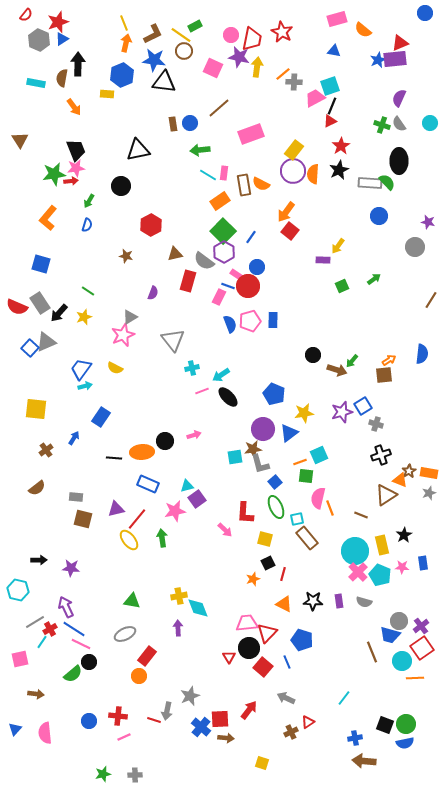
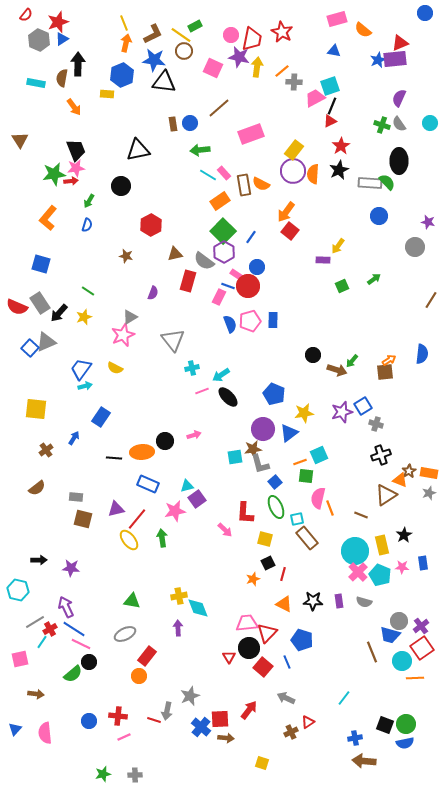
orange line at (283, 74): moved 1 px left, 3 px up
pink rectangle at (224, 173): rotated 48 degrees counterclockwise
brown square at (384, 375): moved 1 px right, 3 px up
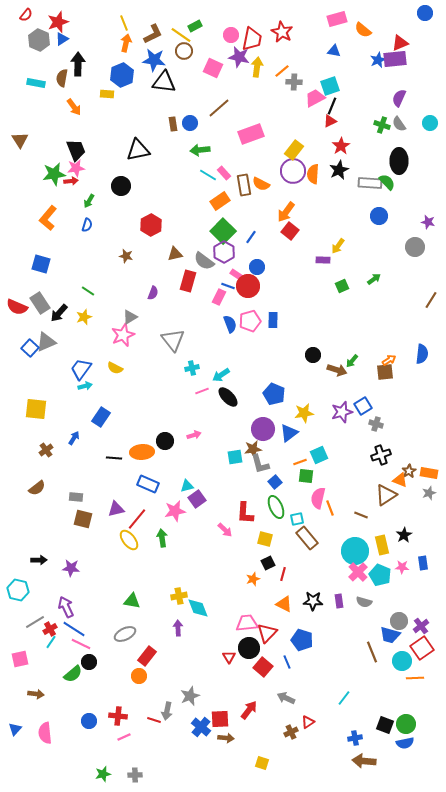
cyan line at (42, 642): moved 9 px right
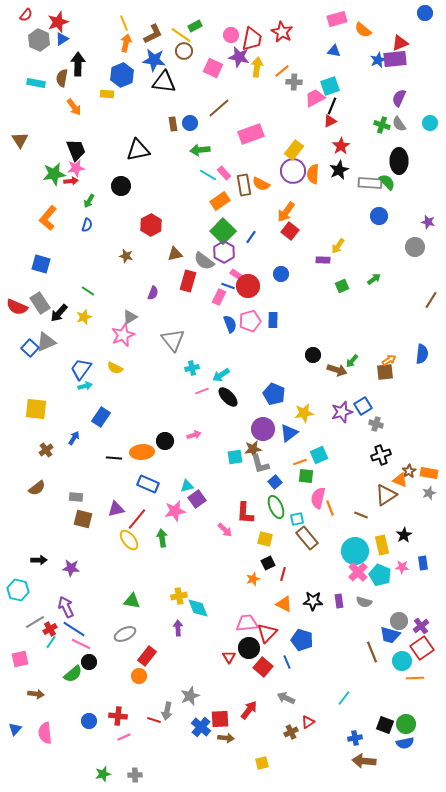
blue circle at (257, 267): moved 24 px right, 7 px down
yellow square at (262, 763): rotated 32 degrees counterclockwise
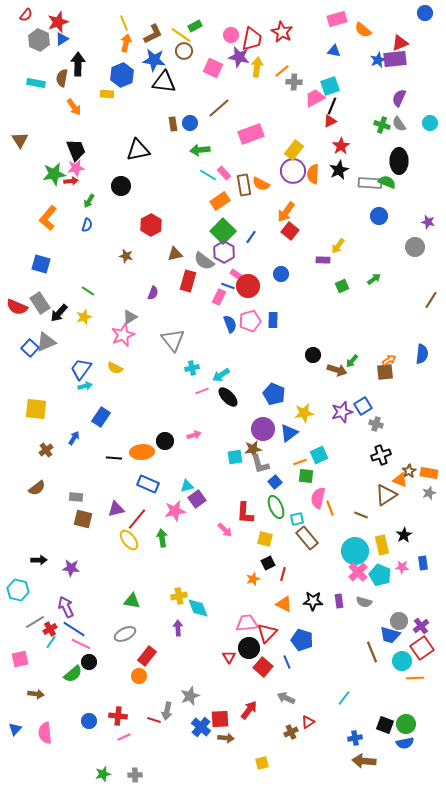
green semicircle at (387, 182): rotated 24 degrees counterclockwise
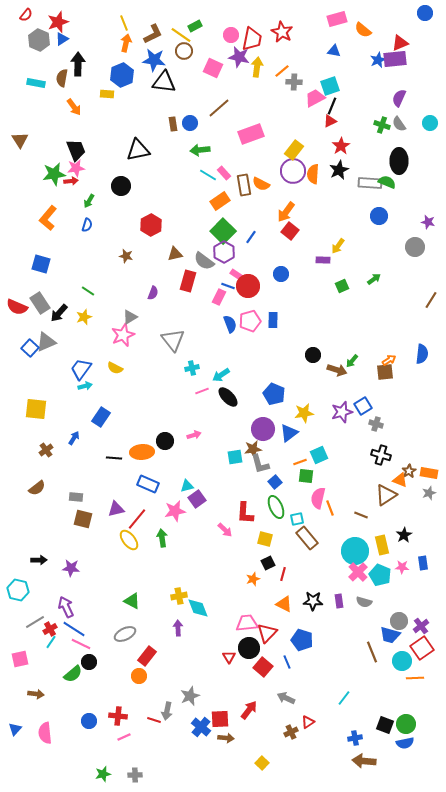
black cross at (381, 455): rotated 36 degrees clockwise
green triangle at (132, 601): rotated 18 degrees clockwise
yellow square at (262, 763): rotated 32 degrees counterclockwise
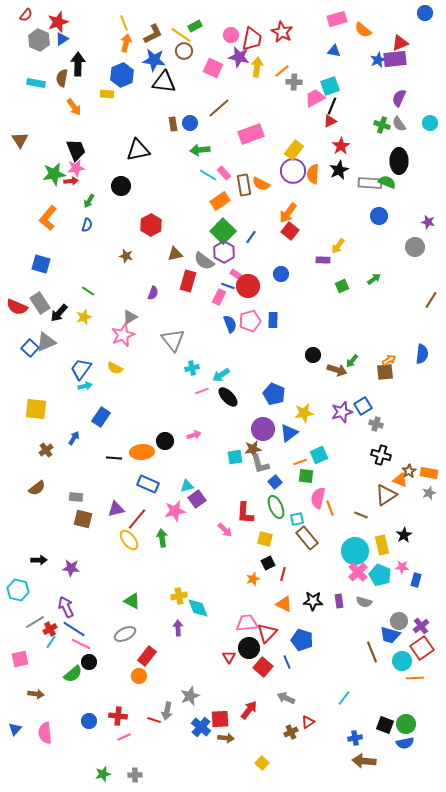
orange arrow at (286, 212): moved 2 px right, 1 px down
blue rectangle at (423, 563): moved 7 px left, 17 px down; rotated 24 degrees clockwise
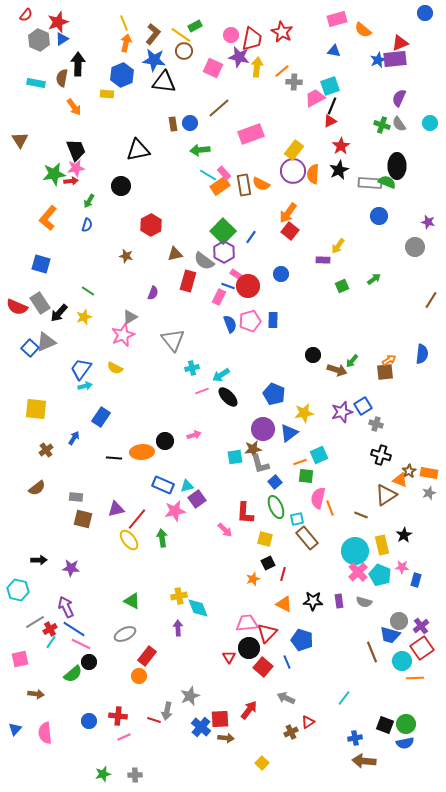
brown L-shape at (153, 34): rotated 25 degrees counterclockwise
black ellipse at (399, 161): moved 2 px left, 5 px down
orange rectangle at (220, 201): moved 15 px up
blue rectangle at (148, 484): moved 15 px right, 1 px down
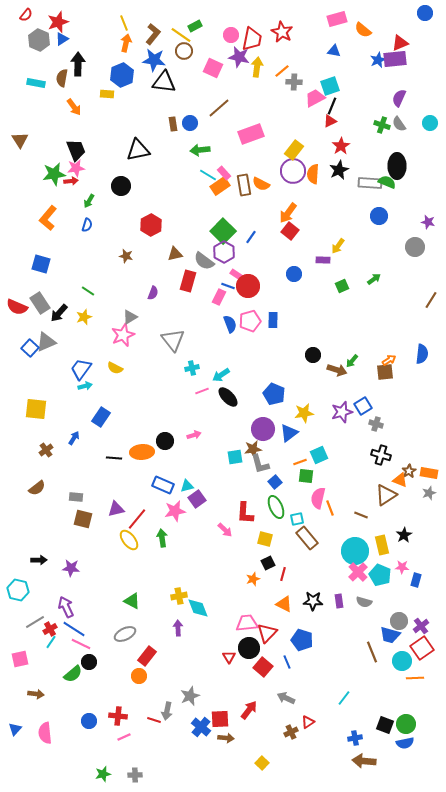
blue circle at (281, 274): moved 13 px right
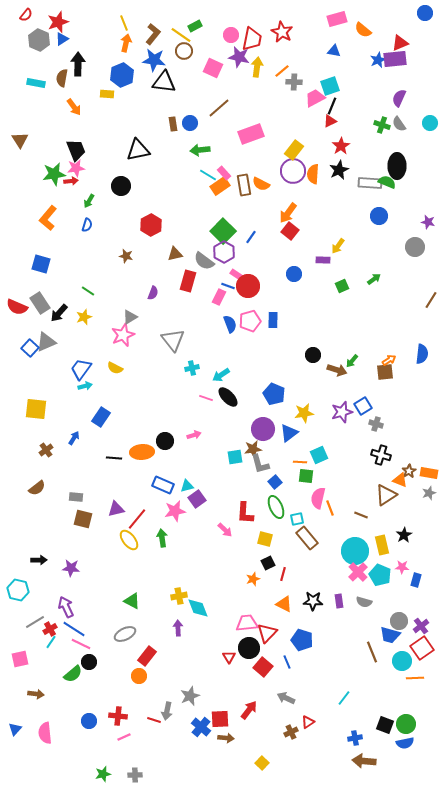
pink line at (202, 391): moved 4 px right, 7 px down; rotated 40 degrees clockwise
orange line at (300, 462): rotated 24 degrees clockwise
